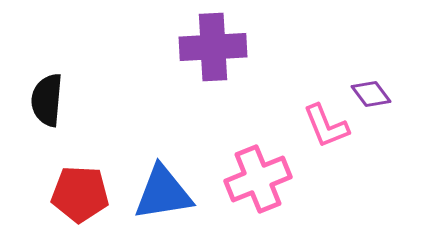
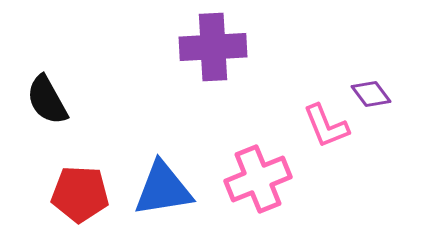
black semicircle: rotated 34 degrees counterclockwise
blue triangle: moved 4 px up
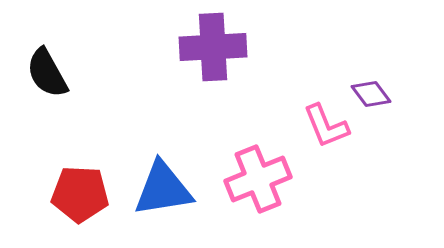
black semicircle: moved 27 px up
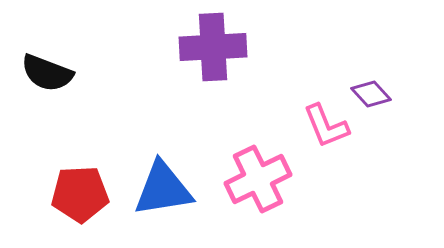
black semicircle: rotated 40 degrees counterclockwise
purple diamond: rotated 6 degrees counterclockwise
pink cross: rotated 4 degrees counterclockwise
red pentagon: rotated 6 degrees counterclockwise
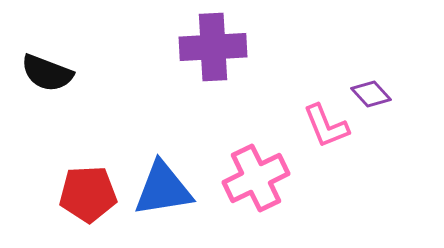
pink cross: moved 2 px left, 1 px up
red pentagon: moved 8 px right
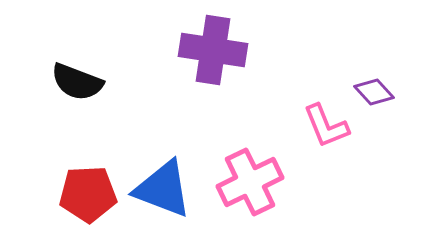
purple cross: moved 3 px down; rotated 12 degrees clockwise
black semicircle: moved 30 px right, 9 px down
purple diamond: moved 3 px right, 2 px up
pink cross: moved 6 px left, 4 px down
blue triangle: rotated 30 degrees clockwise
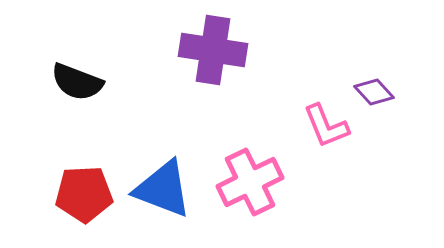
red pentagon: moved 4 px left
